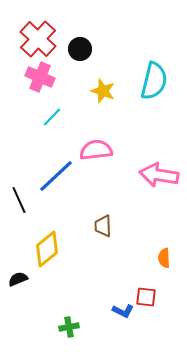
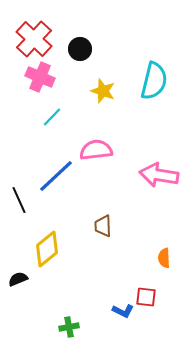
red cross: moved 4 px left
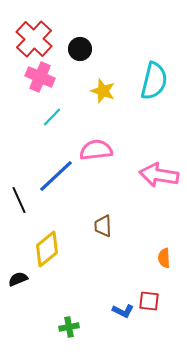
red square: moved 3 px right, 4 px down
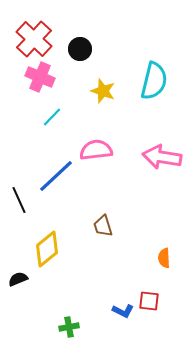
pink arrow: moved 3 px right, 18 px up
brown trapezoid: rotated 15 degrees counterclockwise
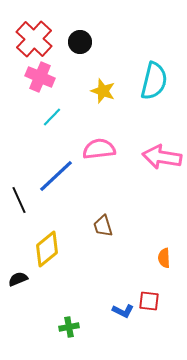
black circle: moved 7 px up
pink semicircle: moved 3 px right, 1 px up
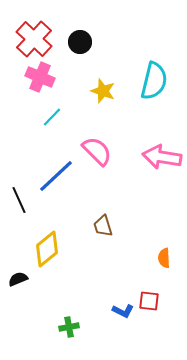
pink semicircle: moved 2 px left, 2 px down; rotated 52 degrees clockwise
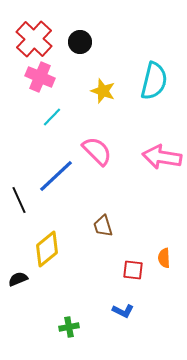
red square: moved 16 px left, 31 px up
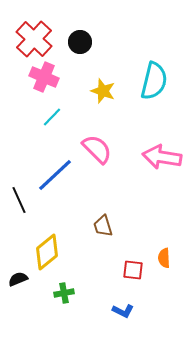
pink cross: moved 4 px right
pink semicircle: moved 2 px up
blue line: moved 1 px left, 1 px up
yellow diamond: moved 3 px down
green cross: moved 5 px left, 34 px up
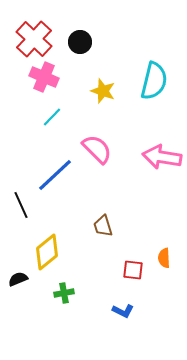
black line: moved 2 px right, 5 px down
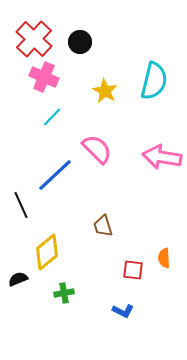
yellow star: moved 2 px right; rotated 10 degrees clockwise
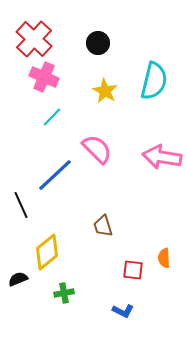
black circle: moved 18 px right, 1 px down
